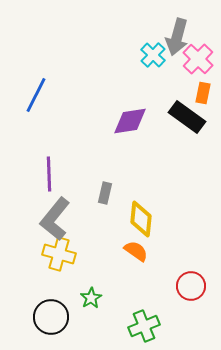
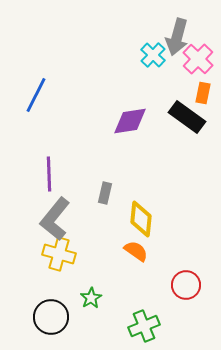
red circle: moved 5 px left, 1 px up
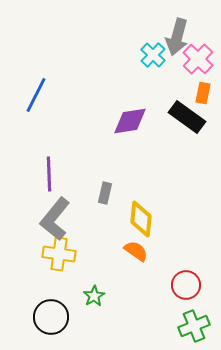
yellow cross: rotated 8 degrees counterclockwise
green star: moved 3 px right, 2 px up
green cross: moved 50 px right
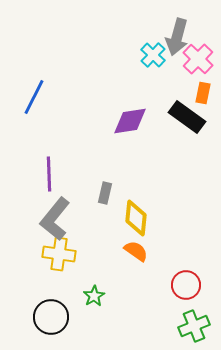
blue line: moved 2 px left, 2 px down
yellow diamond: moved 5 px left, 1 px up
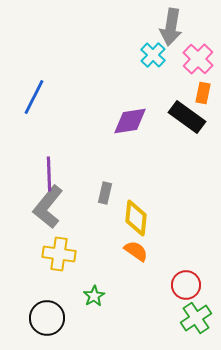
gray arrow: moved 6 px left, 10 px up; rotated 6 degrees counterclockwise
gray L-shape: moved 7 px left, 12 px up
black circle: moved 4 px left, 1 px down
green cross: moved 2 px right, 8 px up; rotated 12 degrees counterclockwise
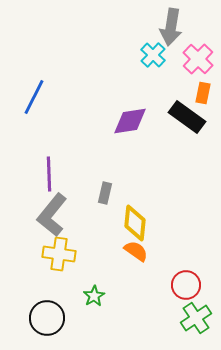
gray L-shape: moved 4 px right, 8 px down
yellow diamond: moved 1 px left, 5 px down
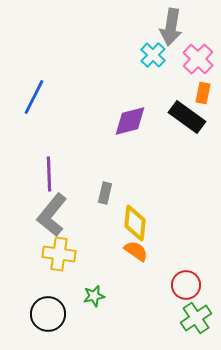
purple diamond: rotated 6 degrees counterclockwise
green star: rotated 20 degrees clockwise
black circle: moved 1 px right, 4 px up
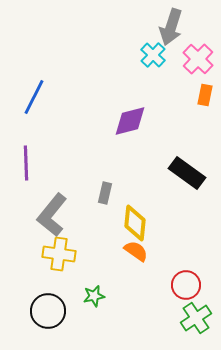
gray arrow: rotated 9 degrees clockwise
orange rectangle: moved 2 px right, 2 px down
black rectangle: moved 56 px down
purple line: moved 23 px left, 11 px up
black circle: moved 3 px up
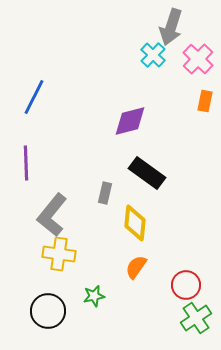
orange rectangle: moved 6 px down
black rectangle: moved 40 px left
orange semicircle: moved 16 px down; rotated 90 degrees counterclockwise
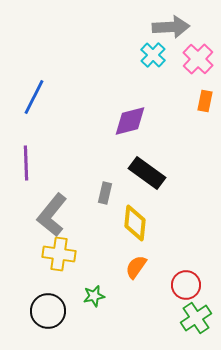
gray arrow: rotated 111 degrees counterclockwise
